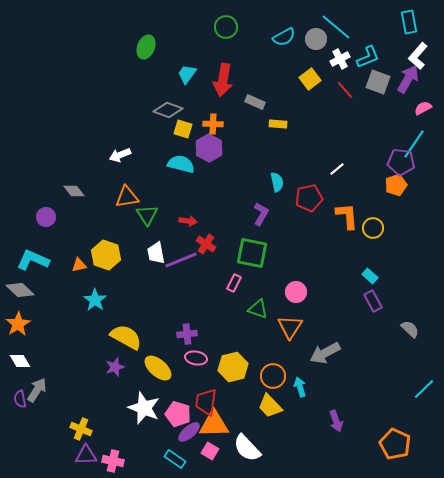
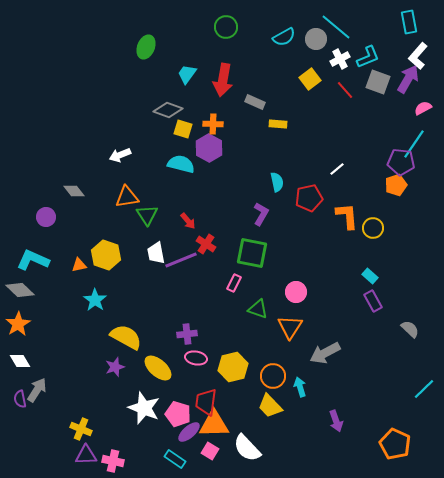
red arrow at (188, 221): rotated 42 degrees clockwise
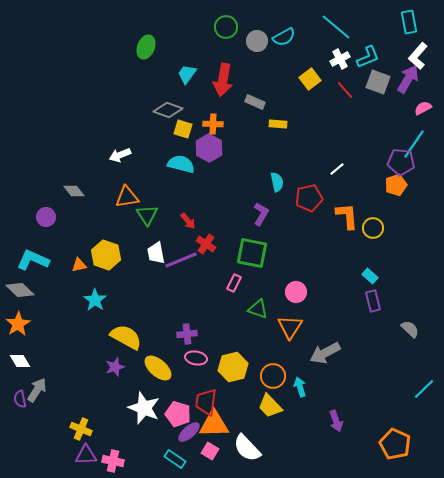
gray circle at (316, 39): moved 59 px left, 2 px down
purple rectangle at (373, 301): rotated 15 degrees clockwise
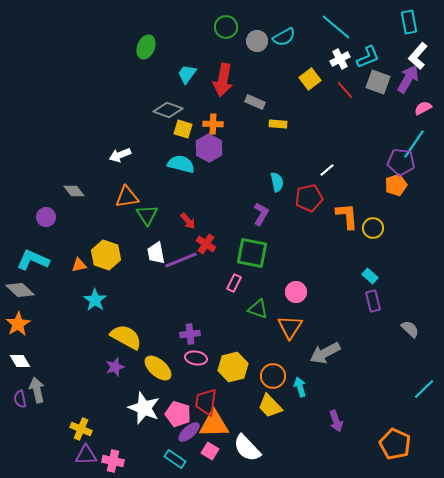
white line at (337, 169): moved 10 px left, 1 px down
purple cross at (187, 334): moved 3 px right
gray arrow at (37, 390): rotated 45 degrees counterclockwise
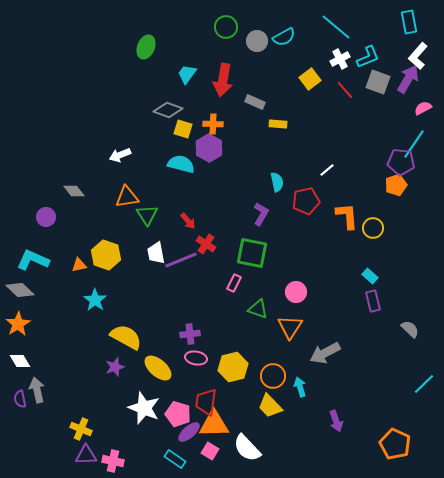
red pentagon at (309, 198): moved 3 px left, 3 px down
cyan line at (424, 389): moved 5 px up
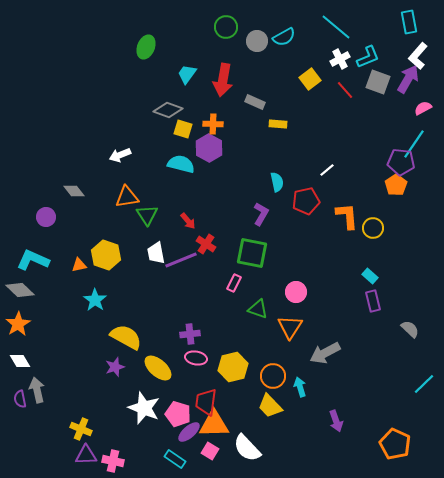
orange pentagon at (396, 185): rotated 15 degrees counterclockwise
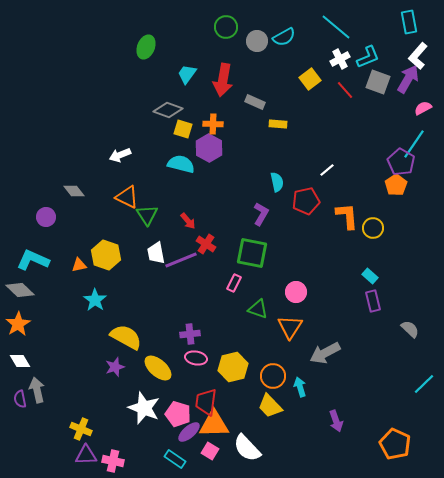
purple pentagon at (401, 162): rotated 24 degrees clockwise
orange triangle at (127, 197): rotated 35 degrees clockwise
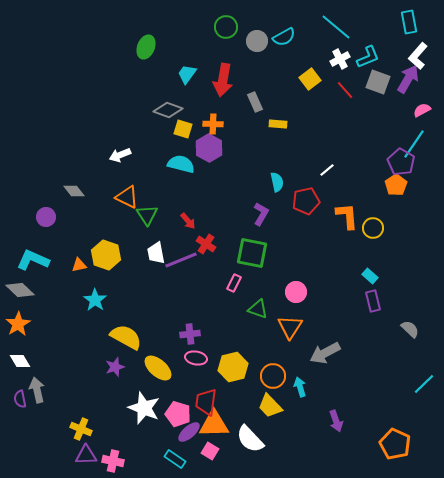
gray rectangle at (255, 102): rotated 42 degrees clockwise
pink semicircle at (423, 108): moved 1 px left, 2 px down
white semicircle at (247, 448): moved 3 px right, 9 px up
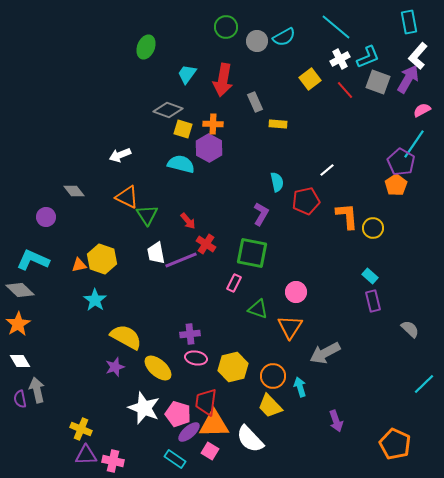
yellow hexagon at (106, 255): moved 4 px left, 4 px down
